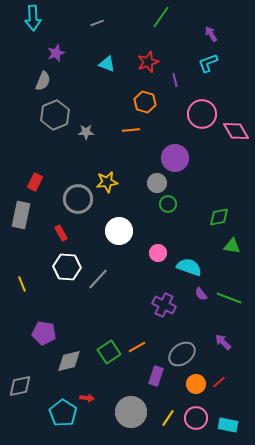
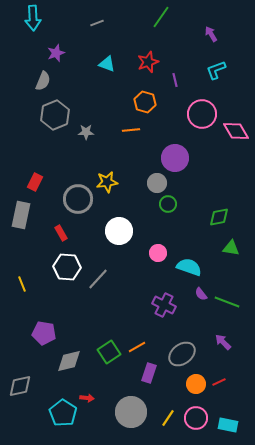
cyan L-shape at (208, 63): moved 8 px right, 7 px down
green triangle at (232, 246): moved 1 px left, 2 px down
green line at (229, 298): moved 2 px left, 4 px down
purple rectangle at (156, 376): moved 7 px left, 3 px up
red line at (219, 382): rotated 16 degrees clockwise
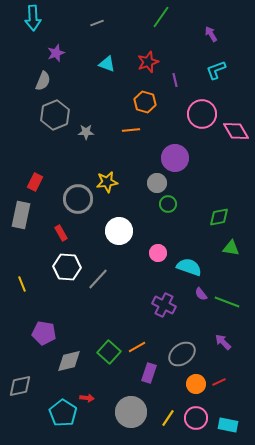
green square at (109, 352): rotated 15 degrees counterclockwise
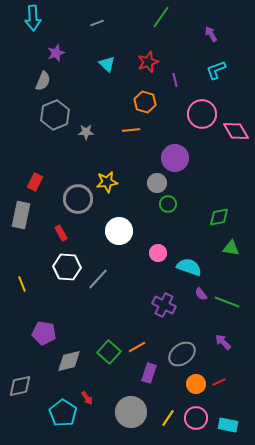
cyan triangle at (107, 64): rotated 24 degrees clockwise
red arrow at (87, 398): rotated 48 degrees clockwise
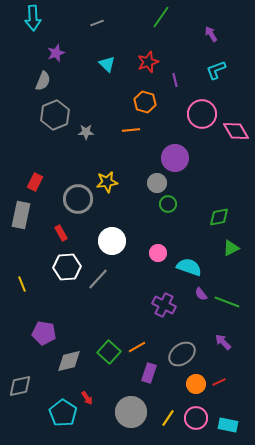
white circle at (119, 231): moved 7 px left, 10 px down
green triangle at (231, 248): rotated 36 degrees counterclockwise
white hexagon at (67, 267): rotated 8 degrees counterclockwise
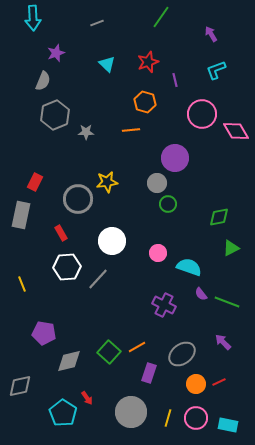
yellow line at (168, 418): rotated 18 degrees counterclockwise
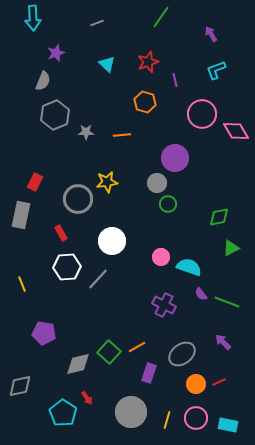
orange line at (131, 130): moved 9 px left, 5 px down
pink circle at (158, 253): moved 3 px right, 4 px down
gray diamond at (69, 361): moved 9 px right, 3 px down
yellow line at (168, 418): moved 1 px left, 2 px down
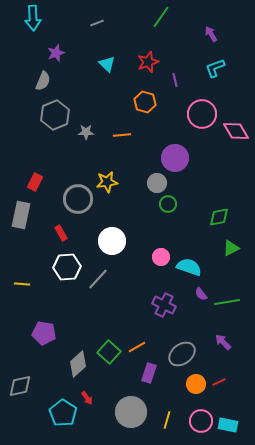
cyan L-shape at (216, 70): moved 1 px left, 2 px up
yellow line at (22, 284): rotated 63 degrees counterclockwise
green line at (227, 302): rotated 30 degrees counterclockwise
gray diamond at (78, 364): rotated 28 degrees counterclockwise
pink circle at (196, 418): moved 5 px right, 3 px down
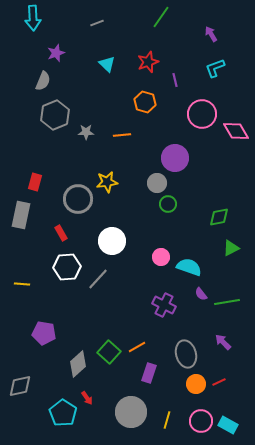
red rectangle at (35, 182): rotated 12 degrees counterclockwise
gray ellipse at (182, 354): moved 4 px right; rotated 68 degrees counterclockwise
cyan rectangle at (228, 425): rotated 18 degrees clockwise
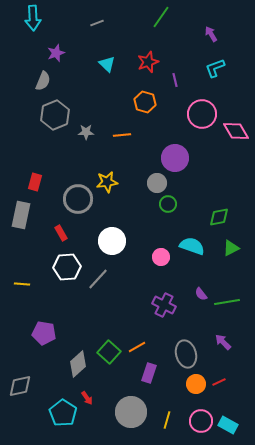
cyan semicircle at (189, 267): moved 3 px right, 21 px up
